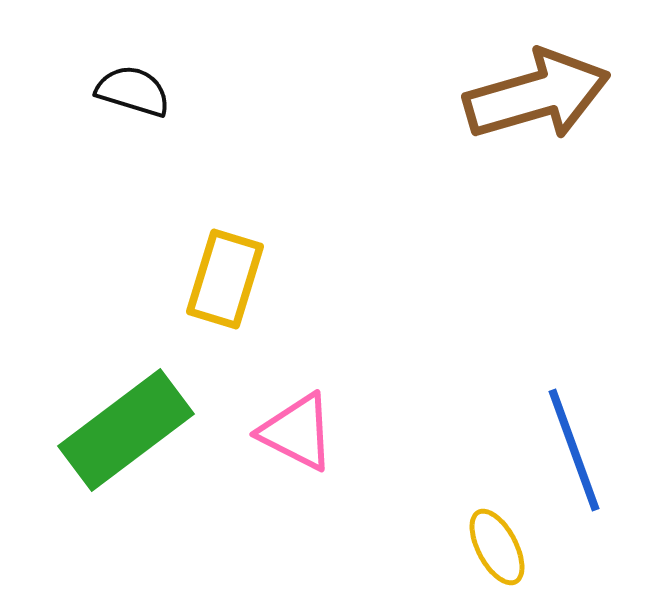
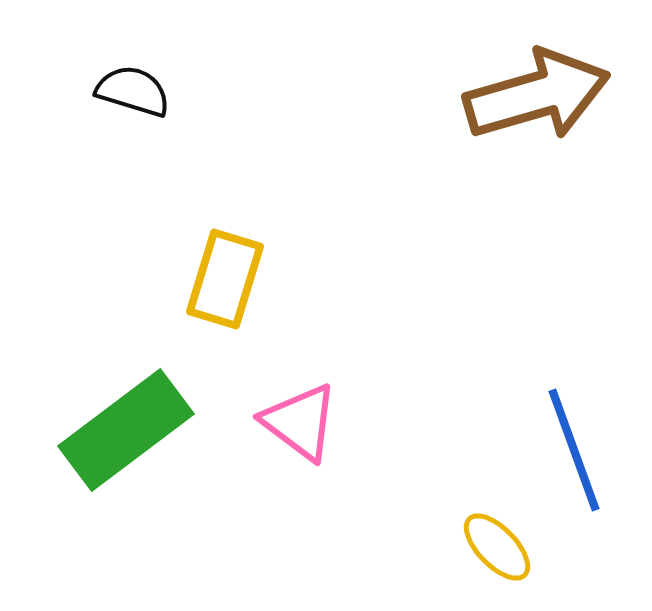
pink triangle: moved 3 px right, 10 px up; rotated 10 degrees clockwise
yellow ellipse: rotated 16 degrees counterclockwise
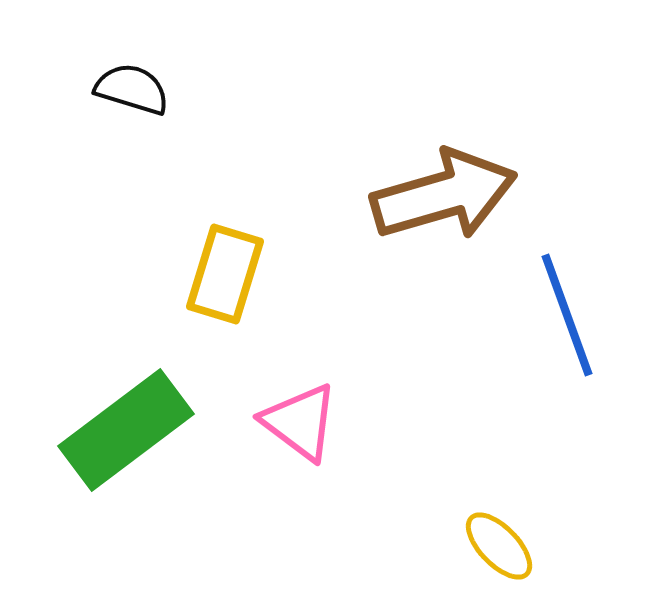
black semicircle: moved 1 px left, 2 px up
brown arrow: moved 93 px left, 100 px down
yellow rectangle: moved 5 px up
blue line: moved 7 px left, 135 px up
yellow ellipse: moved 2 px right, 1 px up
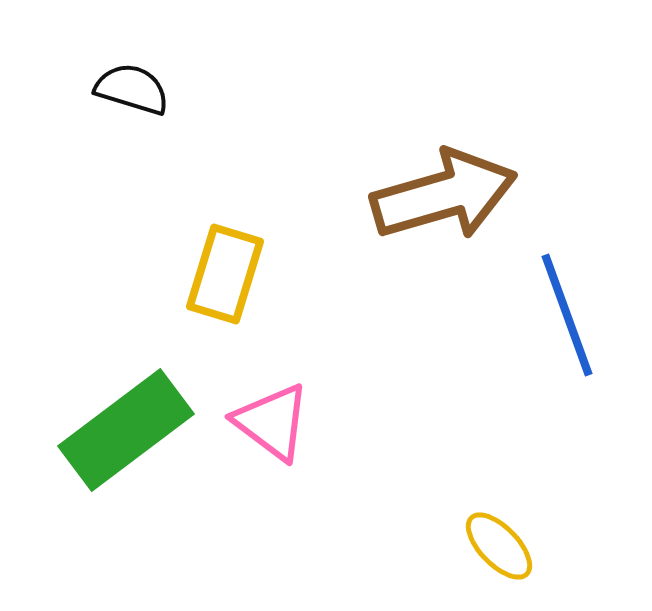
pink triangle: moved 28 px left
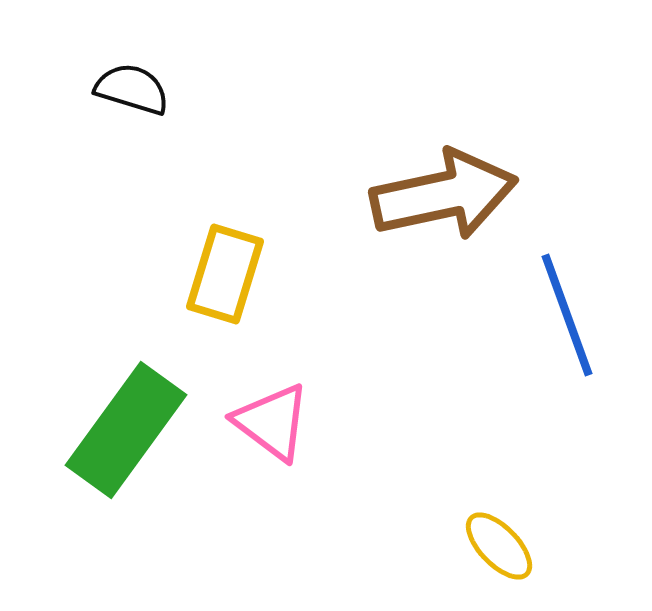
brown arrow: rotated 4 degrees clockwise
green rectangle: rotated 17 degrees counterclockwise
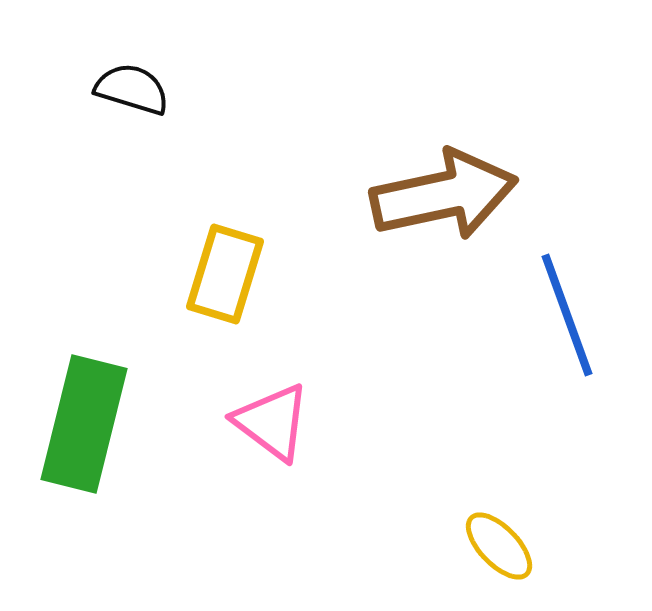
green rectangle: moved 42 px left, 6 px up; rotated 22 degrees counterclockwise
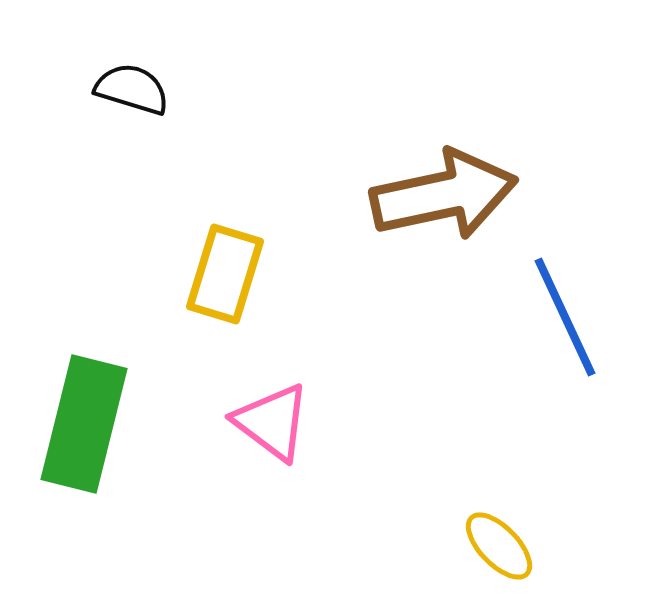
blue line: moved 2 px left, 2 px down; rotated 5 degrees counterclockwise
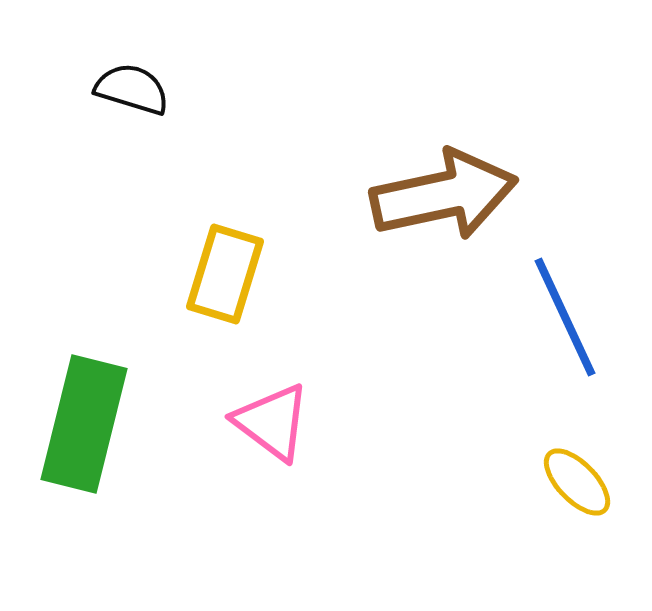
yellow ellipse: moved 78 px right, 64 px up
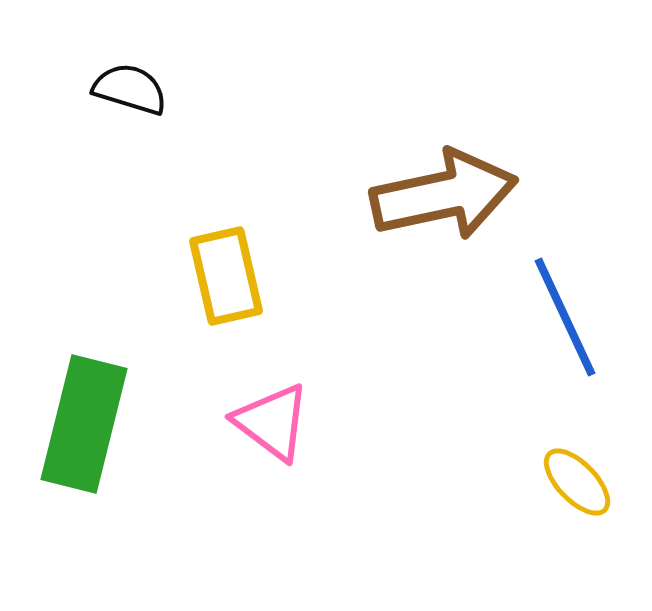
black semicircle: moved 2 px left
yellow rectangle: moved 1 px right, 2 px down; rotated 30 degrees counterclockwise
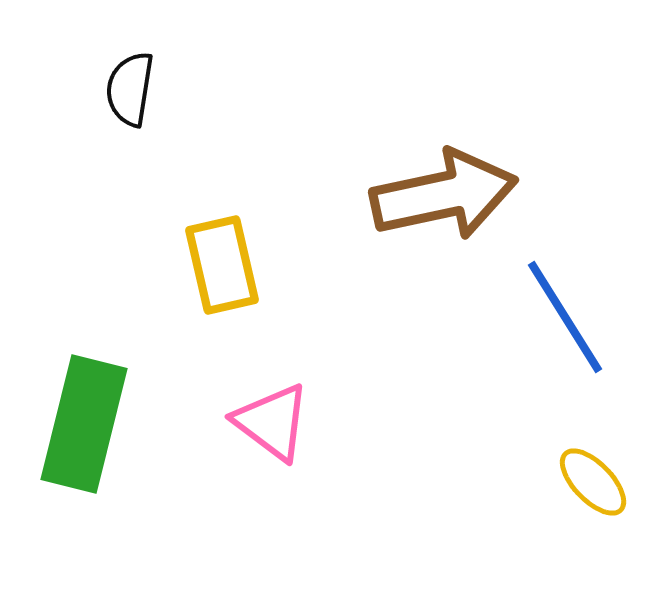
black semicircle: rotated 98 degrees counterclockwise
yellow rectangle: moved 4 px left, 11 px up
blue line: rotated 7 degrees counterclockwise
yellow ellipse: moved 16 px right
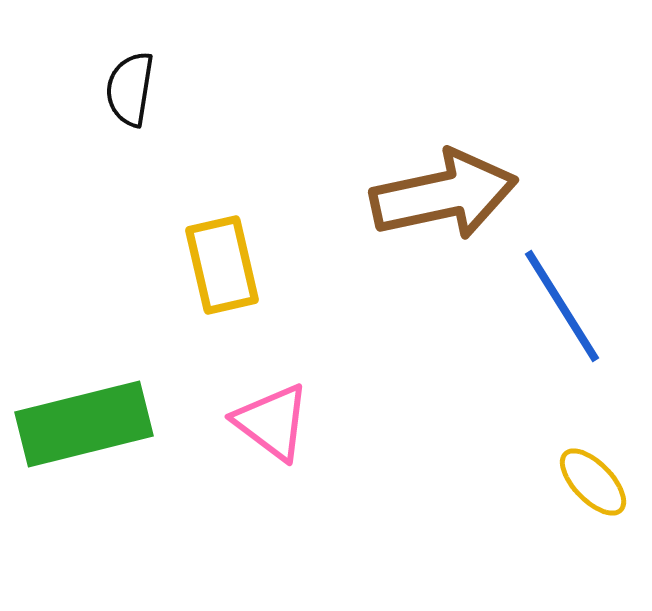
blue line: moved 3 px left, 11 px up
green rectangle: rotated 62 degrees clockwise
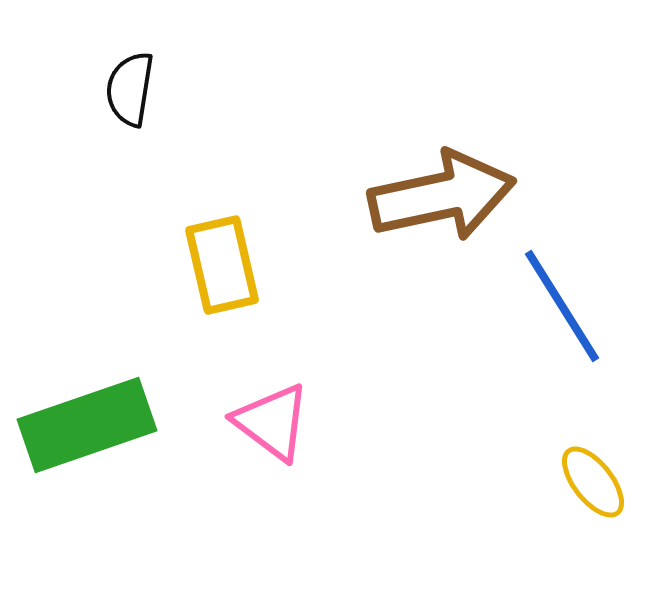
brown arrow: moved 2 px left, 1 px down
green rectangle: moved 3 px right, 1 px down; rotated 5 degrees counterclockwise
yellow ellipse: rotated 6 degrees clockwise
